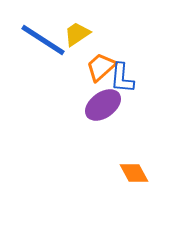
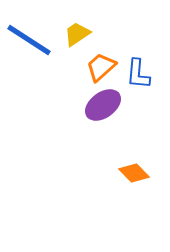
blue line: moved 14 px left
blue L-shape: moved 16 px right, 4 px up
orange diamond: rotated 16 degrees counterclockwise
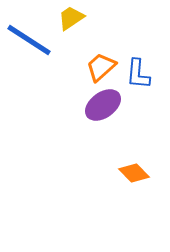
yellow trapezoid: moved 6 px left, 16 px up
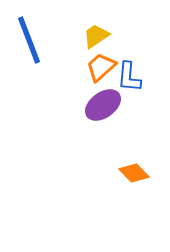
yellow trapezoid: moved 25 px right, 18 px down
blue line: rotated 36 degrees clockwise
blue L-shape: moved 9 px left, 3 px down
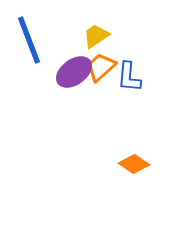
purple ellipse: moved 29 px left, 33 px up
orange diamond: moved 9 px up; rotated 12 degrees counterclockwise
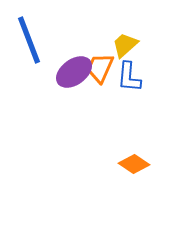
yellow trapezoid: moved 29 px right, 9 px down; rotated 8 degrees counterclockwise
orange trapezoid: moved 1 px left, 1 px down; rotated 24 degrees counterclockwise
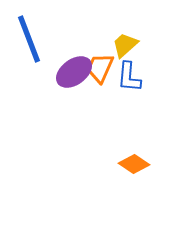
blue line: moved 1 px up
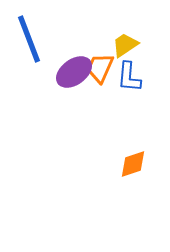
yellow trapezoid: rotated 8 degrees clockwise
orange diamond: moved 1 px left; rotated 52 degrees counterclockwise
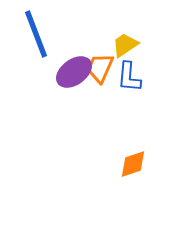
blue line: moved 7 px right, 5 px up
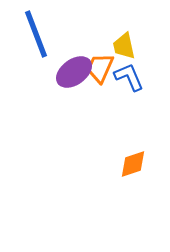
yellow trapezoid: moved 1 px left, 1 px down; rotated 68 degrees counterclockwise
blue L-shape: rotated 152 degrees clockwise
